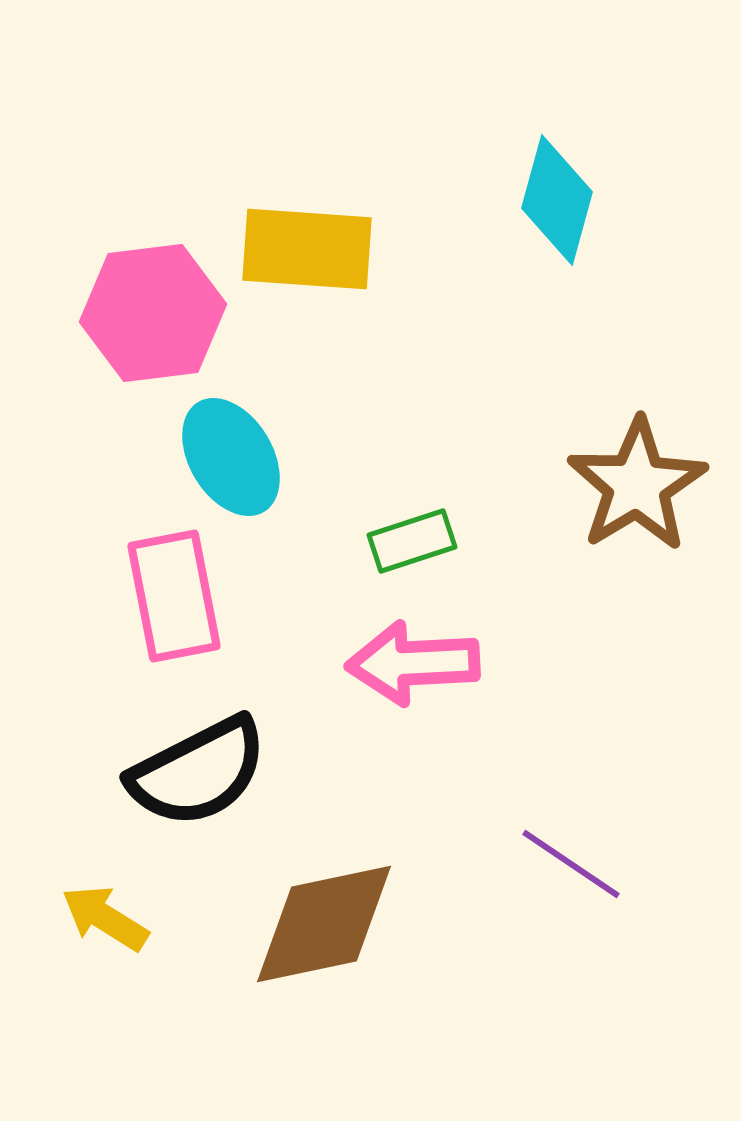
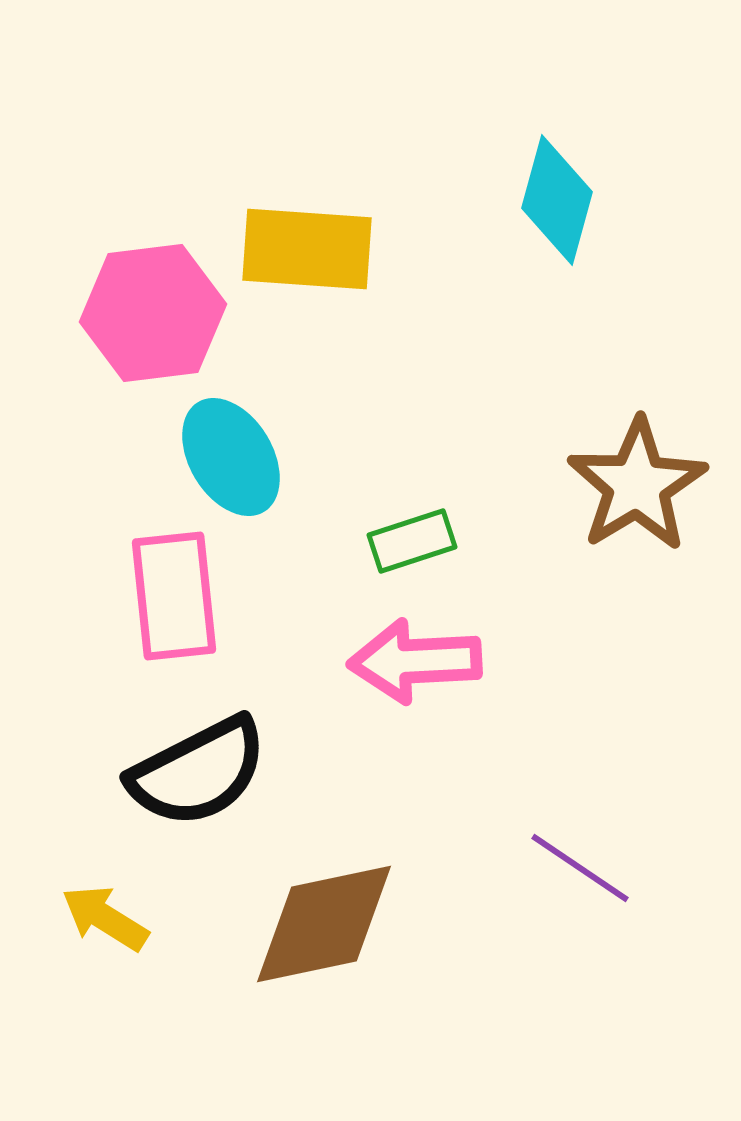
pink rectangle: rotated 5 degrees clockwise
pink arrow: moved 2 px right, 2 px up
purple line: moved 9 px right, 4 px down
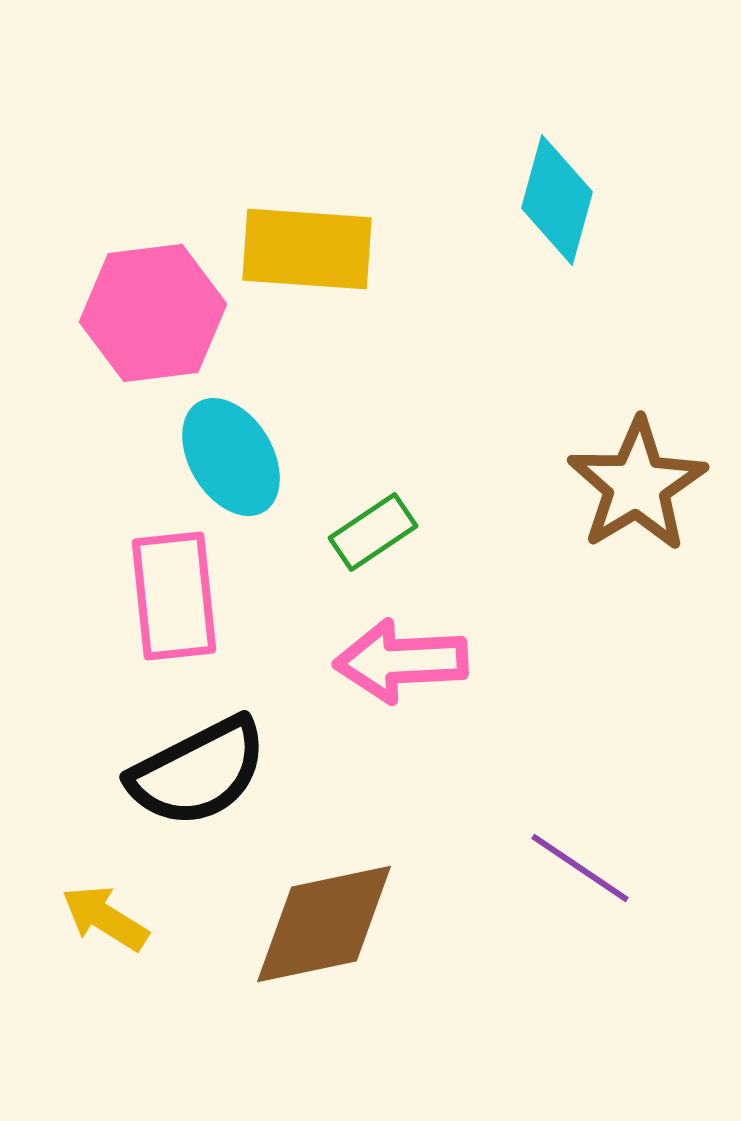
green rectangle: moved 39 px left, 9 px up; rotated 16 degrees counterclockwise
pink arrow: moved 14 px left
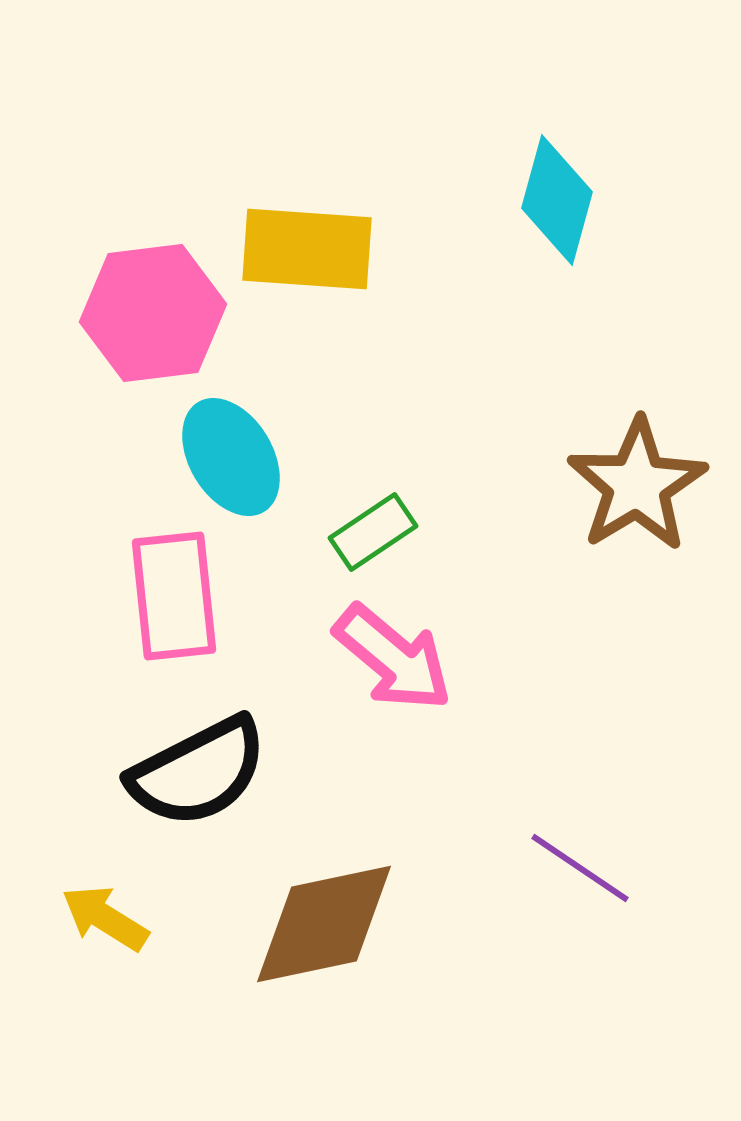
pink arrow: moved 8 px left, 3 px up; rotated 137 degrees counterclockwise
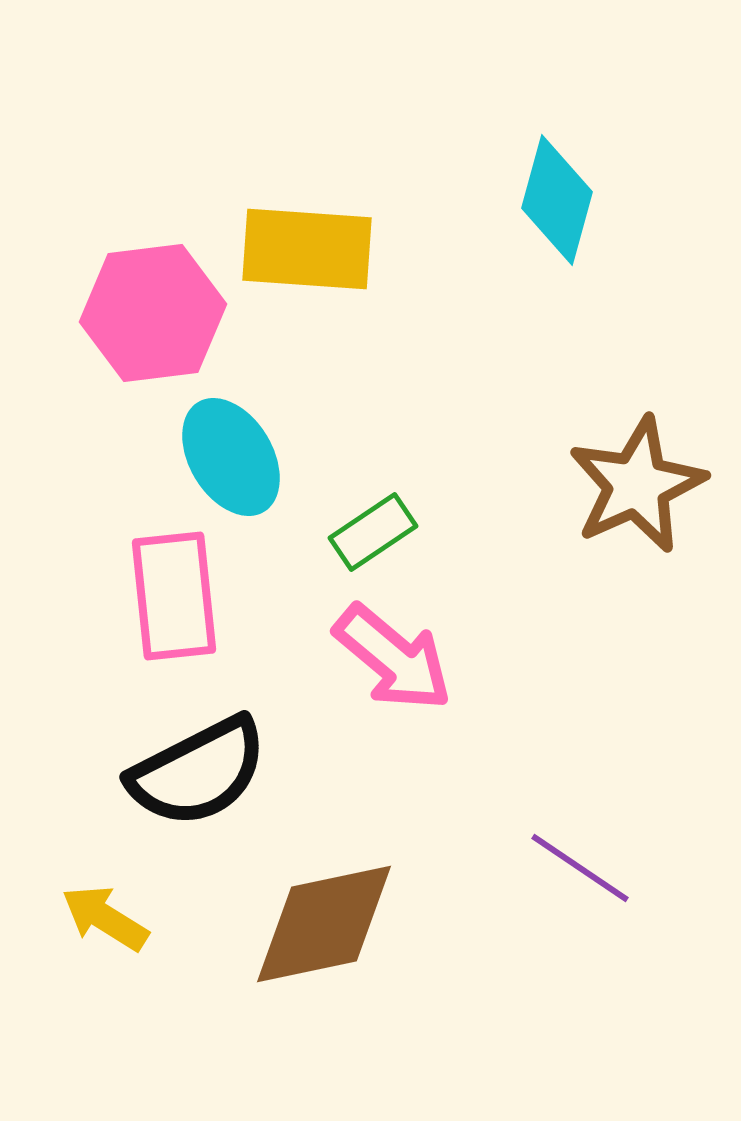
brown star: rotated 7 degrees clockwise
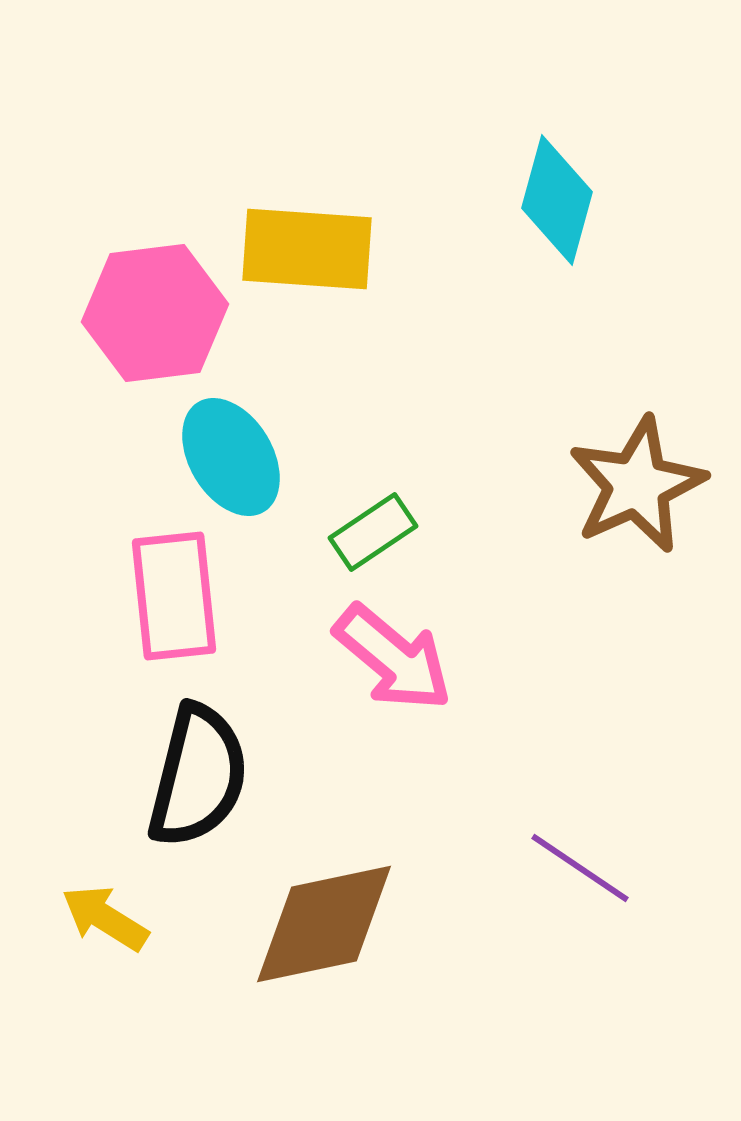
pink hexagon: moved 2 px right
black semicircle: moved 4 px down; rotated 49 degrees counterclockwise
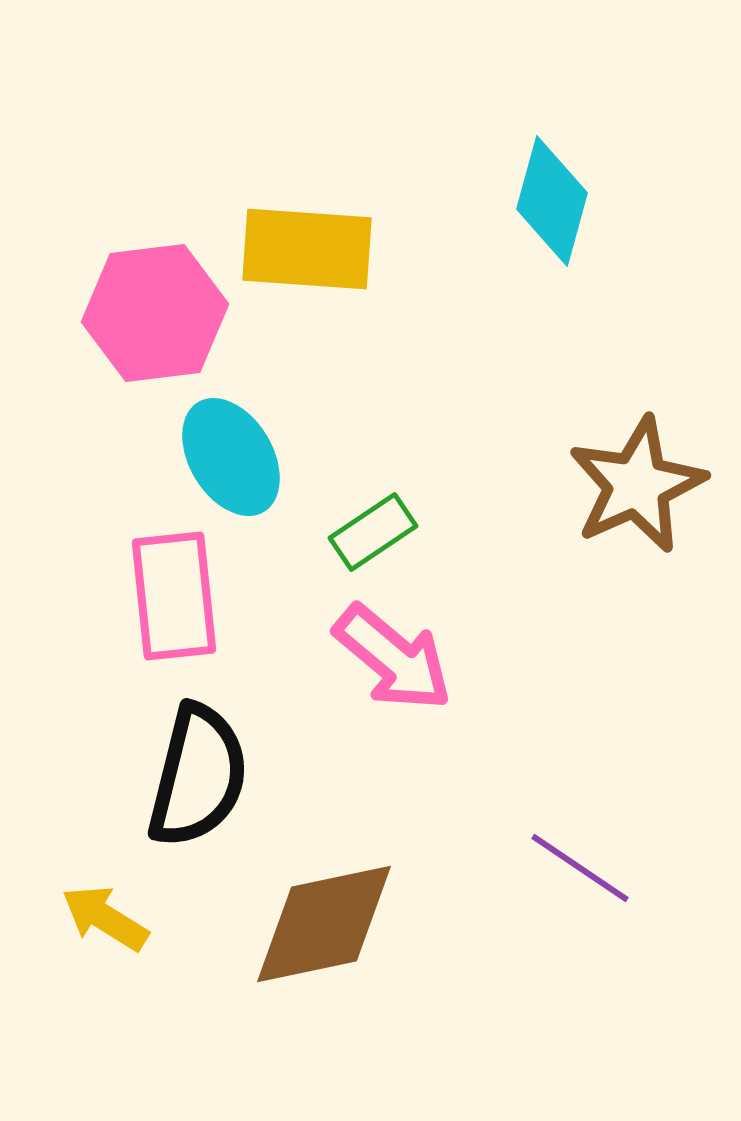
cyan diamond: moved 5 px left, 1 px down
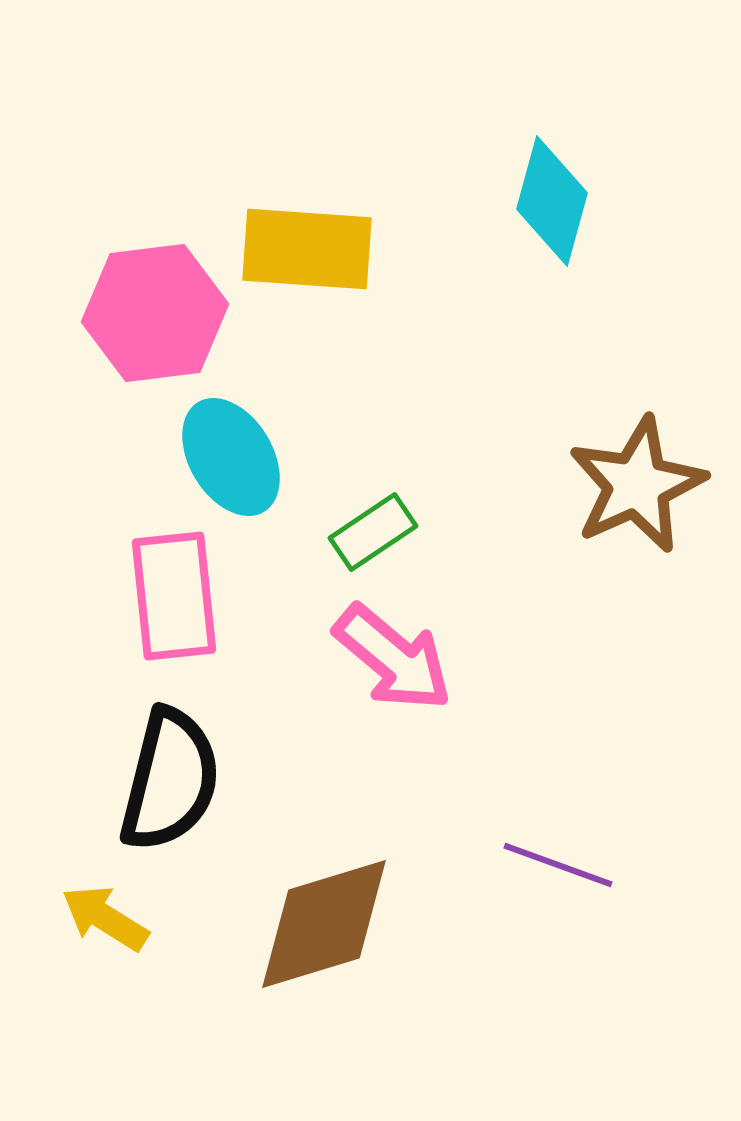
black semicircle: moved 28 px left, 4 px down
purple line: moved 22 px left, 3 px up; rotated 14 degrees counterclockwise
brown diamond: rotated 5 degrees counterclockwise
